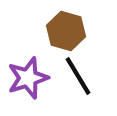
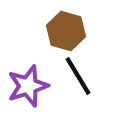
purple star: moved 8 px down
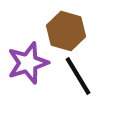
purple star: moved 23 px up
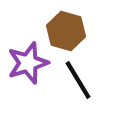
black line: moved 4 px down
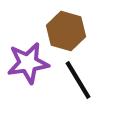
purple star: rotated 9 degrees clockwise
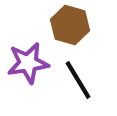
brown hexagon: moved 4 px right, 6 px up
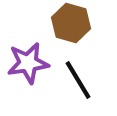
brown hexagon: moved 1 px right, 2 px up
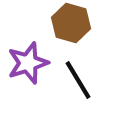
purple star: rotated 9 degrees counterclockwise
